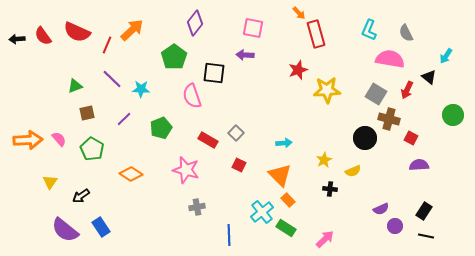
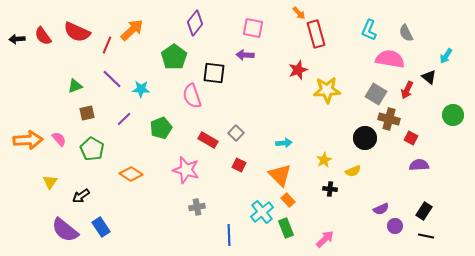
green rectangle at (286, 228): rotated 36 degrees clockwise
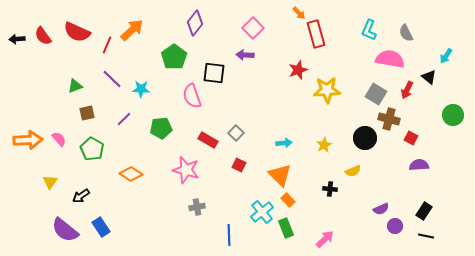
pink square at (253, 28): rotated 35 degrees clockwise
green pentagon at (161, 128): rotated 15 degrees clockwise
yellow star at (324, 160): moved 15 px up
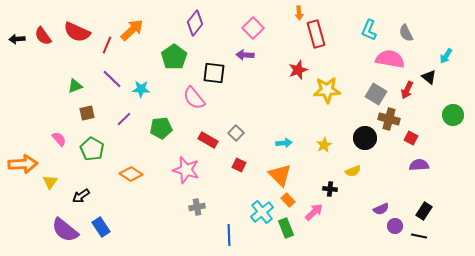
orange arrow at (299, 13): rotated 40 degrees clockwise
pink semicircle at (192, 96): moved 2 px right, 2 px down; rotated 20 degrees counterclockwise
orange arrow at (28, 140): moved 5 px left, 24 px down
black line at (426, 236): moved 7 px left
pink arrow at (325, 239): moved 11 px left, 27 px up
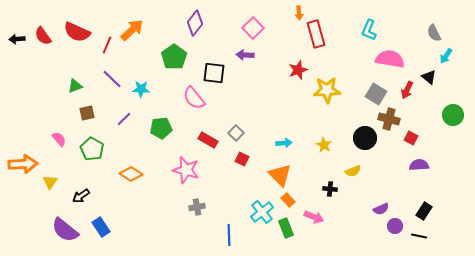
gray semicircle at (406, 33): moved 28 px right
yellow star at (324, 145): rotated 14 degrees counterclockwise
red square at (239, 165): moved 3 px right, 6 px up
pink arrow at (314, 212): moved 5 px down; rotated 66 degrees clockwise
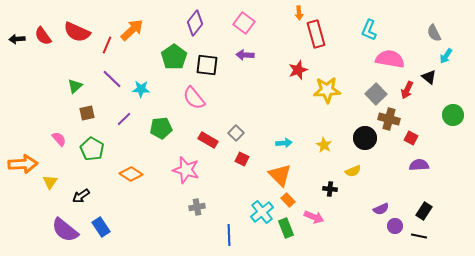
pink square at (253, 28): moved 9 px left, 5 px up; rotated 10 degrees counterclockwise
black square at (214, 73): moved 7 px left, 8 px up
green triangle at (75, 86): rotated 21 degrees counterclockwise
gray square at (376, 94): rotated 15 degrees clockwise
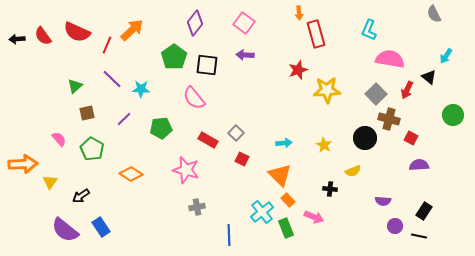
gray semicircle at (434, 33): moved 19 px up
purple semicircle at (381, 209): moved 2 px right, 8 px up; rotated 28 degrees clockwise
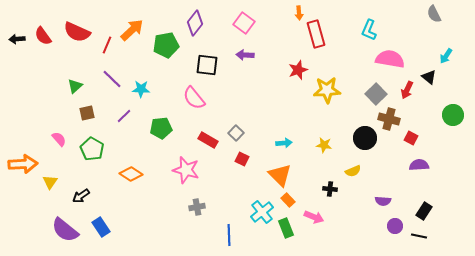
green pentagon at (174, 57): moved 8 px left, 12 px up; rotated 25 degrees clockwise
purple line at (124, 119): moved 3 px up
yellow star at (324, 145): rotated 21 degrees counterclockwise
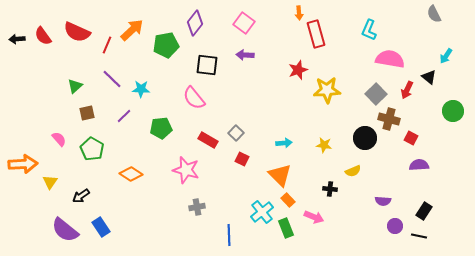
green circle at (453, 115): moved 4 px up
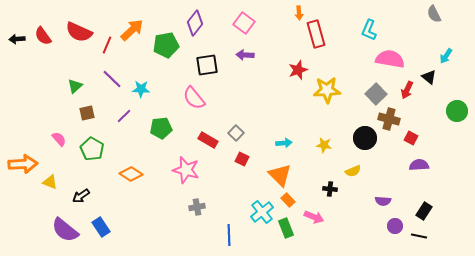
red semicircle at (77, 32): moved 2 px right
black square at (207, 65): rotated 15 degrees counterclockwise
green circle at (453, 111): moved 4 px right
yellow triangle at (50, 182): rotated 42 degrees counterclockwise
